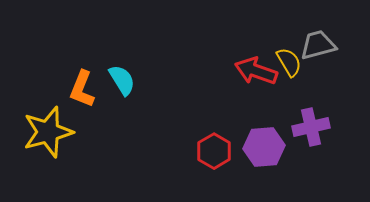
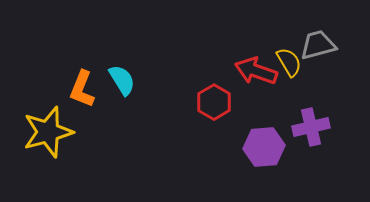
red hexagon: moved 49 px up
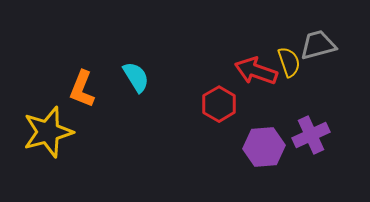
yellow semicircle: rotated 12 degrees clockwise
cyan semicircle: moved 14 px right, 3 px up
red hexagon: moved 5 px right, 2 px down
purple cross: moved 8 px down; rotated 12 degrees counterclockwise
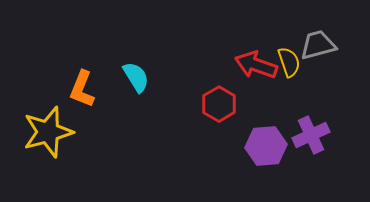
red arrow: moved 6 px up
purple hexagon: moved 2 px right, 1 px up
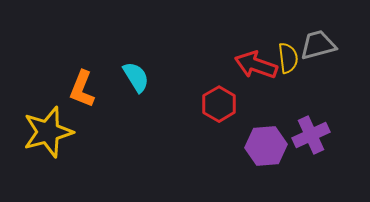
yellow semicircle: moved 1 px left, 4 px up; rotated 12 degrees clockwise
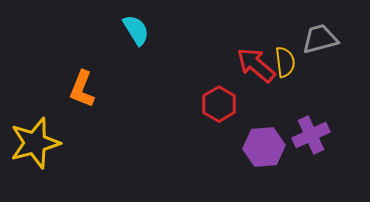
gray trapezoid: moved 2 px right, 6 px up
yellow semicircle: moved 3 px left, 4 px down
red arrow: rotated 21 degrees clockwise
cyan semicircle: moved 47 px up
yellow star: moved 13 px left, 11 px down
purple hexagon: moved 2 px left, 1 px down
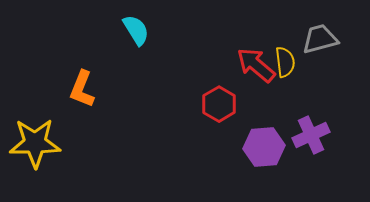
yellow star: rotated 15 degrees clockwise
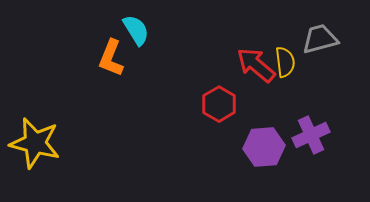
orange L-shape: moved 29 px right, 31 px up
yellow star: rotated 15 degrees clockwise
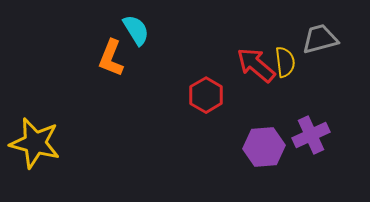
red hexagon: moved 13 px left, 9 px up
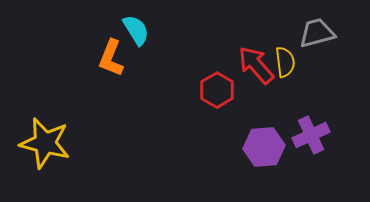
gray trapezoid: moved 3 px left, 6 px up
red arrow: rotated 9 degrees clockwise
red hexagon: moved 11 px right, 5 px up
yellow star: moved 10 px right
